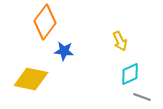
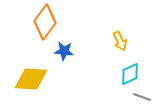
yellow diamond: rotated 8 degrees counterclockwise
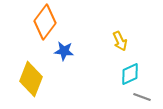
yellow diamond: rotated 72 degrees counterclockwise
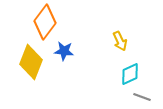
yellow diamond: moved 17 px up
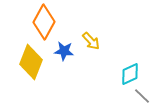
orange diamond: moved 1 px left; rotated 8 degrees counterclockwise
yellow arrow: moved 29 px left; rotated 18 degrees counterclockwise
gray line: moved 1 px up; rotated 24 degrees clockwise
